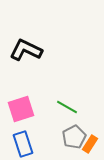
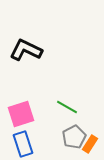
pink square: moved 5 px down
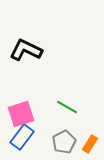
gray pentagon: moved 10 px left, 5 px down
blue rectangle: moved 1 px left, 7 px up; rotated 55 degrees clockwise
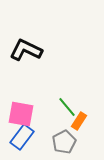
green line: rotated 20 degrees clockwise
pink square: rotated 28 degrees clockwise
orange rectangle: moved 11 px left, 23 px up
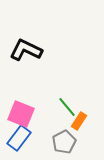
pink square: rotated 12 degrees clockwise
blue rectangle: moved 3 px left, 1 px down
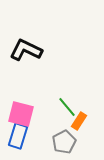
pink square: rotated 8 degrees counterclockwise
blue rectangle: moved 1 px left, 2 px up; rotated 20 degrees counterclockwise
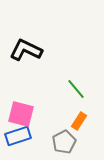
green line: moved 9 px right, 18 px up
blue rectangle: rotated 55 degrees clockwise
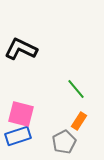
black L-shape: moved 5 px left, 1 px up
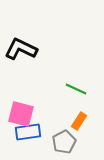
green line: rotated 25 degrees counterclockwise
blue rectangle: moved 10 px right, 4 px up; rotated 10 degrees clockwise
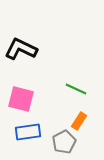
pink square: moved 15 px up
